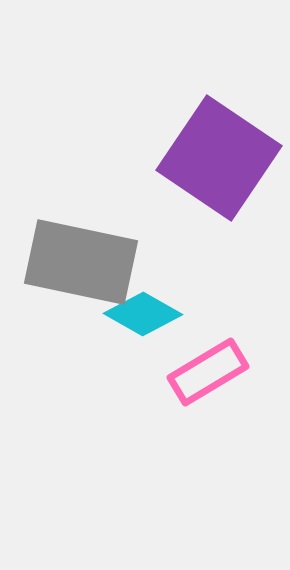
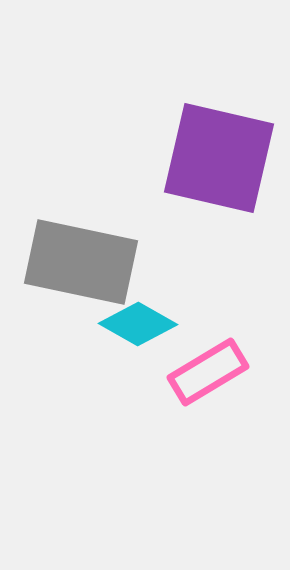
purple square: rotated 21 degrees counterclockwise
cyan diamond: moved 5 px left, 10 px down
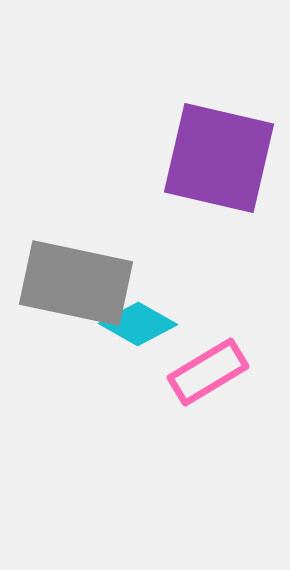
gray rectangle: moved 5 px left, 21 px down
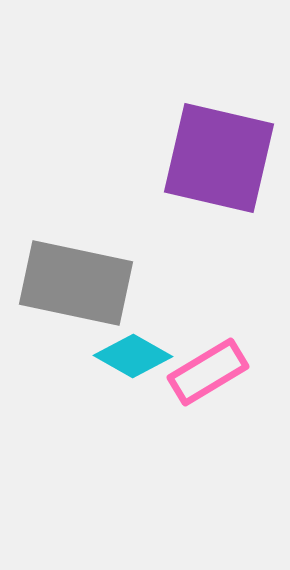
cyan diamond: moved 5 px left, 32 px down
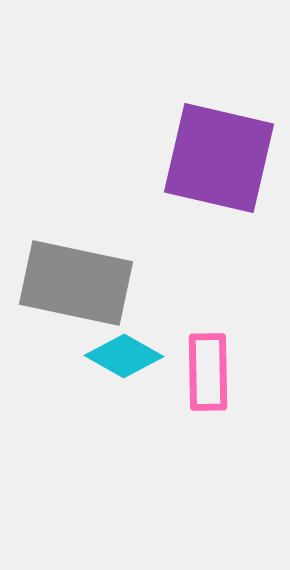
cyan diamond: moved 9 px left
pink rectangle: rotated 60 degrees counterclockwise
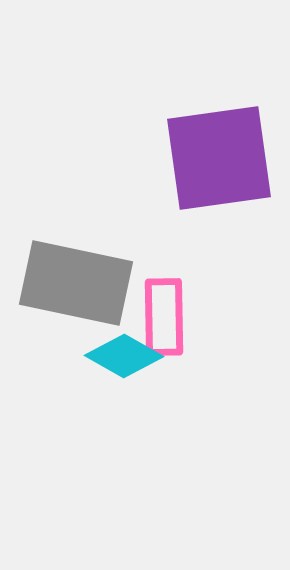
purple square: rotated 21 degrees counterclockwise
pink rectangle: moved 44 px left, 55 px up
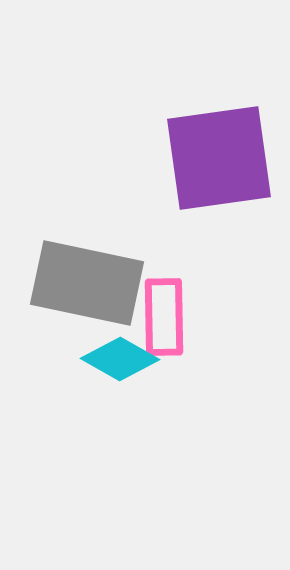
gray rectangle: moved 11 px right
cyan diamond: moved 4 px left, 3 px down
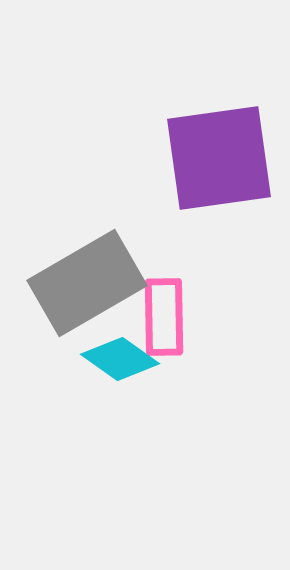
gray rectangle: rotated 42 degrees counterclockwise
cyan diamond: rotated 6 degrees clockwise
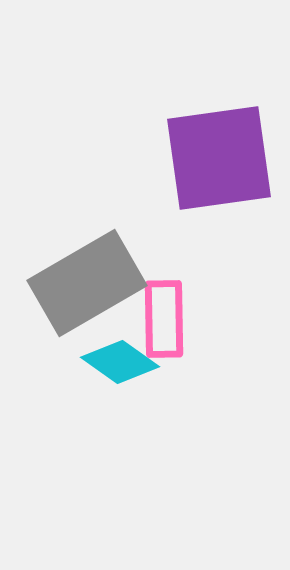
pink rectangle: moved 2 px down
cyan diamond: moved 3 px down
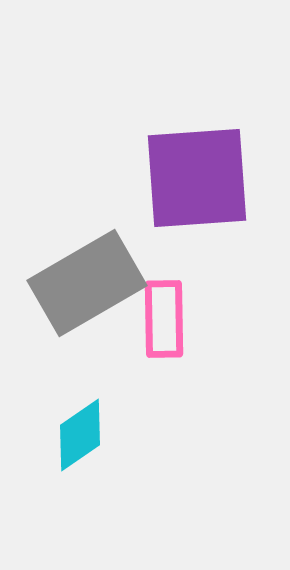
purple square: moved 22 px left, 20 px down; rotated 4 degrees clockwise
cyan diamond: moved 40 px left, 73 px down; rotated 70 degrees counterclockwise
